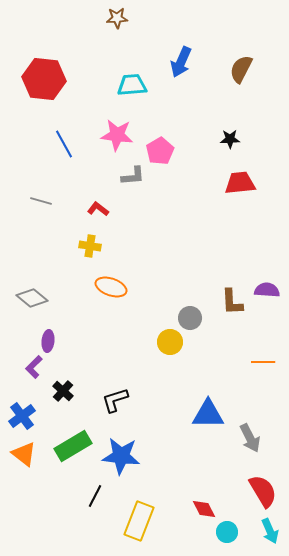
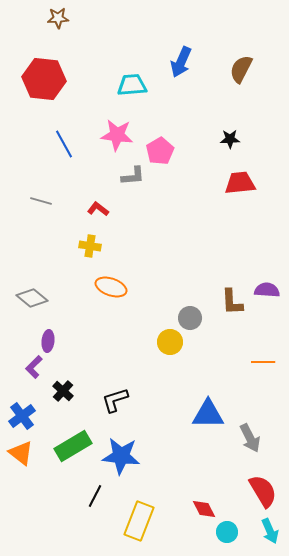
brown star: moved 59 px left
orange triangle: moved 3 px left, 1 px up
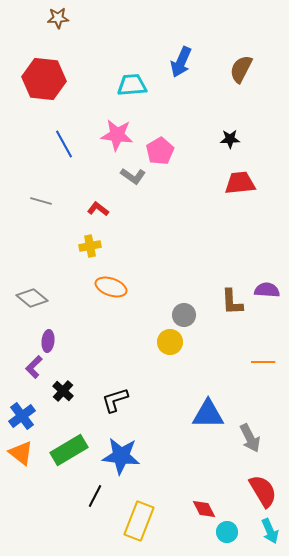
gray L-shape: rotated 40 degrees clockwise
yellow cross: rotated 20 degrees counterclockwise
gray circle: moved 6 px left, 3 px up
green rectangle: moved 4 px left, 4 px down
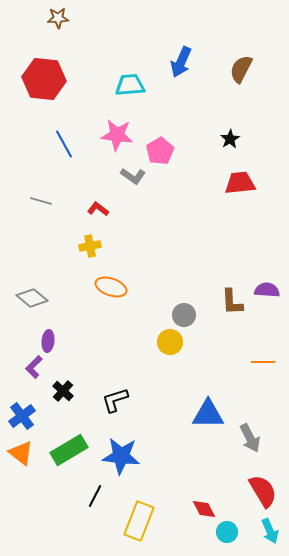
cyan trapezoid: moved 2 px left
black star: rotated 30 degrees counterclockwise
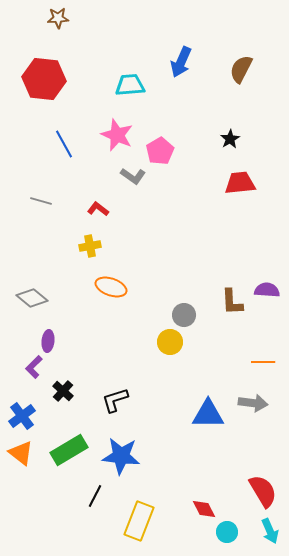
pink star: rotated 16 degrees clockwise
gray arrow: moved 3 px right, 35 px up; rotated 56 degrees counterclockwise
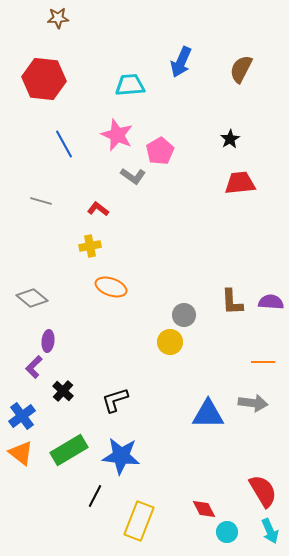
purple semicircle: moved 4 px right, 12 px down
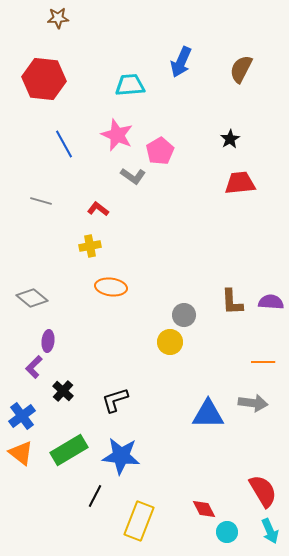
orange ellipse: rotated 12 degrees counterclockwise
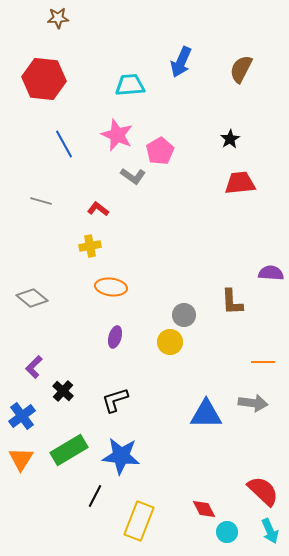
purple semicircle: moved 29 px up
purple ellipse: moved 67 px right, 4 px up; rotated 10 degrees clockwise
blue triangle: moved 2 px left
orange triangle: moved 6 px down; rotated 24 degrees clockwise
red semicircle: rotated 16 degrees counterclockwise
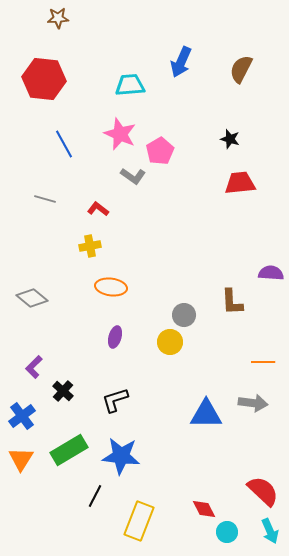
pink star: moved 3 px right, 1 px up
black star: rotated 24 degrees counterclockwise
gray line: moved 4 px right, 2 px up
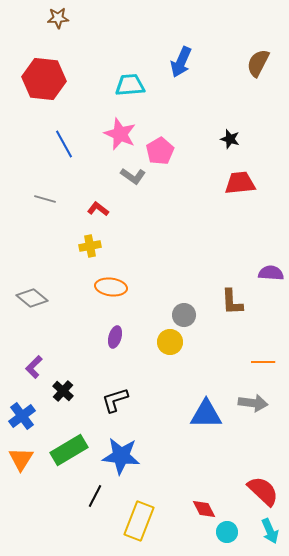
brown semicircle: moved 17 px right, 6 px up
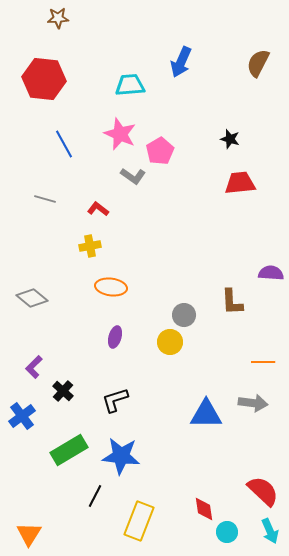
orange triangle: moved 8 px right, 75 px down
red diamond: rotated 20 degrees clockwise
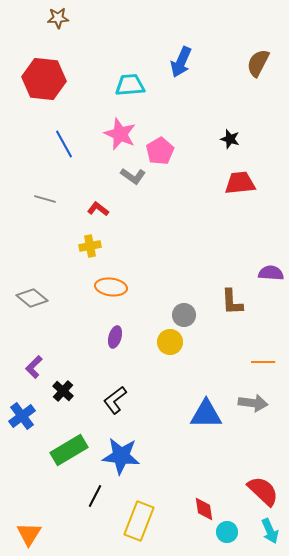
black L-shape: rotated 20 degrees counterclockwise
